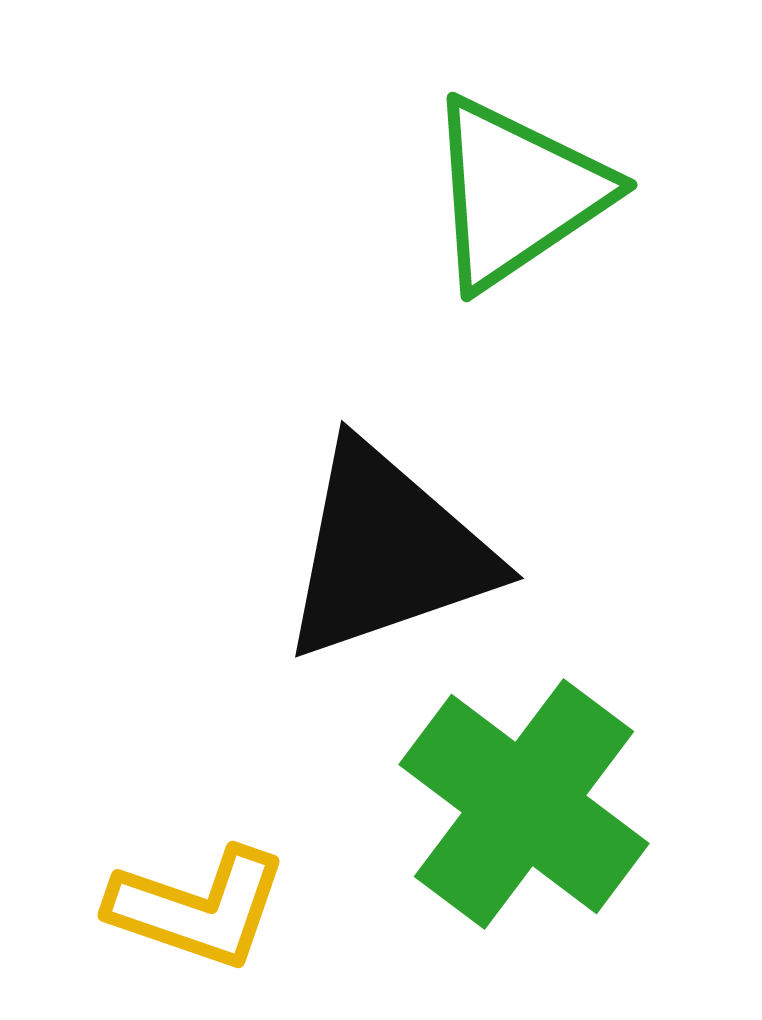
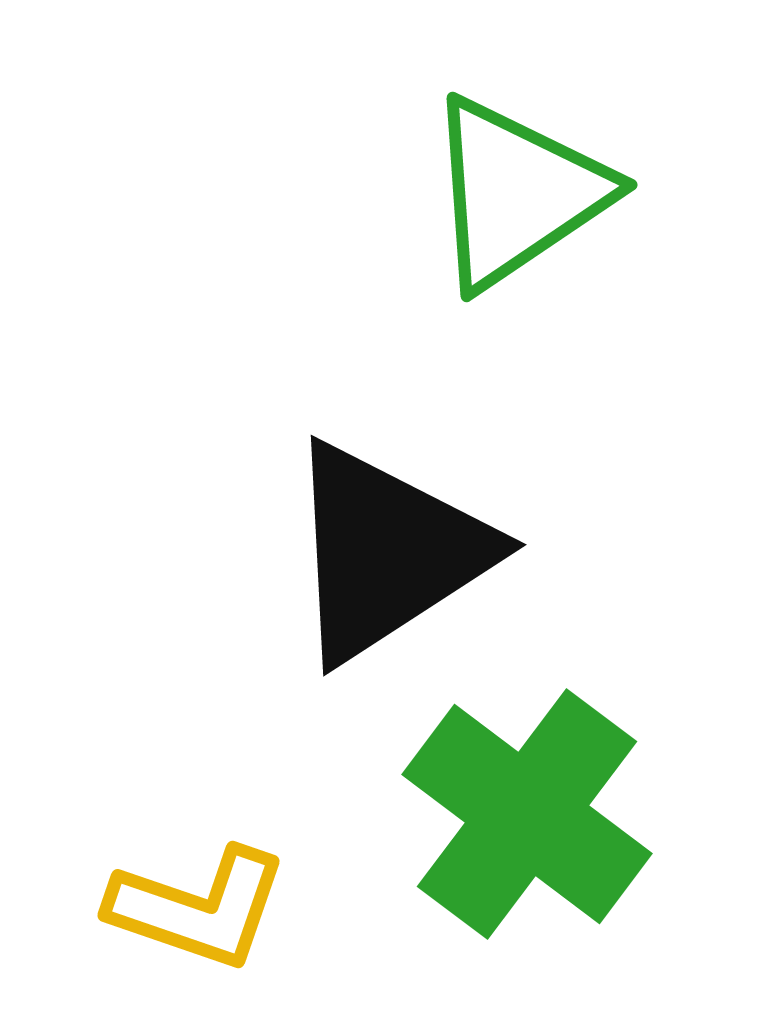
black triangle: rotated 14 degrees counterclockwise
green cross: moved 3 px right, 10 px down
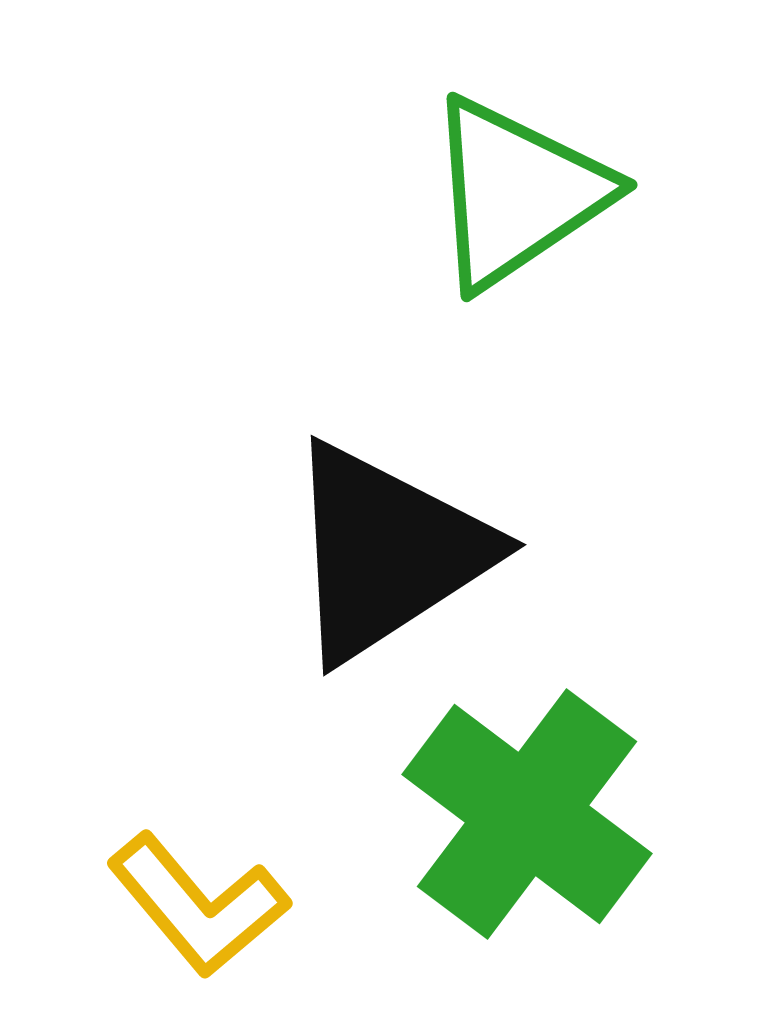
yellow L-shape: moved 3 px up; rotated 31 degrees clockwise
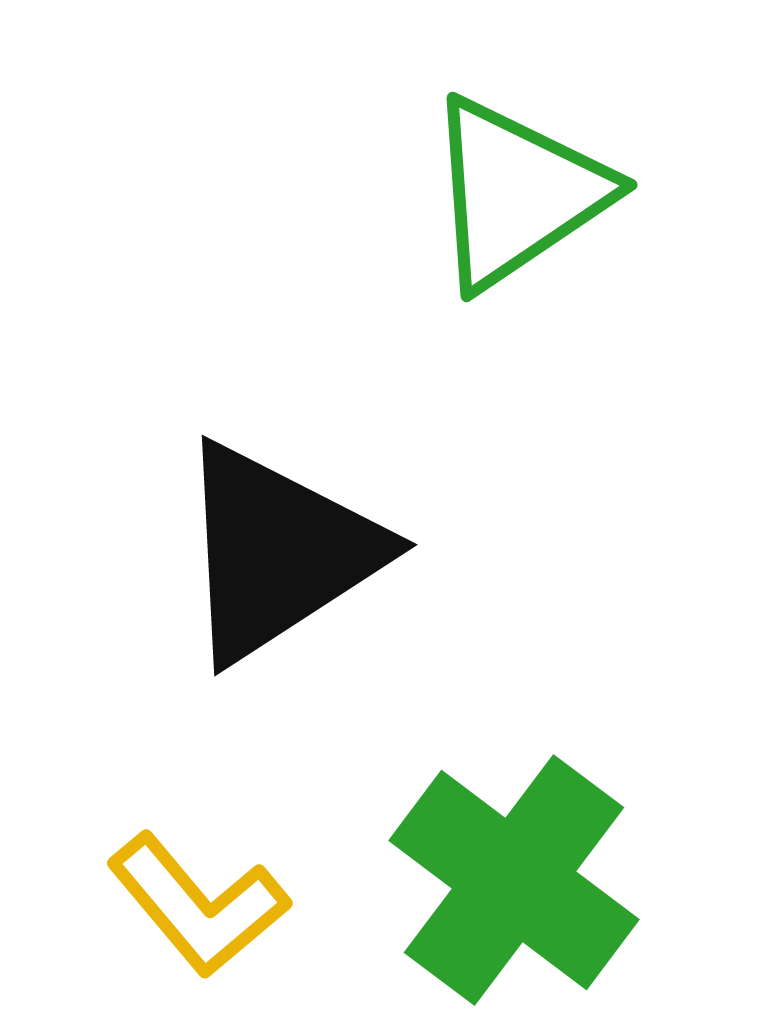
black triangle: moved 109 px left
green cross: moved 13 px left, 66 px down
